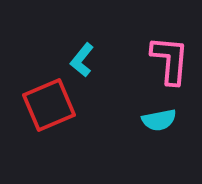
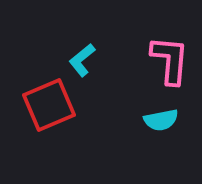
cyan L-shape: rotated 12 degrees clockwise
cyan semicircle: moved 2 px right
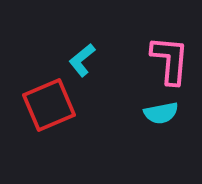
cyan semicircle: moved 7 px up
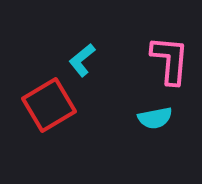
red square: rotated 8 degrees counterclockwise
cyan semicircle: moved 6 px left, 5 px down
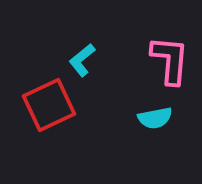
red square: rotated 6 degrees clockwise
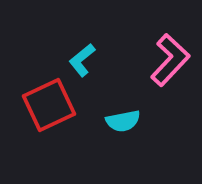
pink L-shape: rotated 38 degrees clockwise
cyan semicircle: moved 32 px left, 3 px down
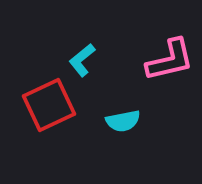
pink L-shape: rotated 34 degrees clockwise
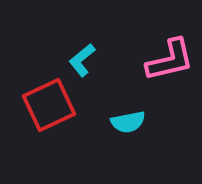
cyan semicircle: moved 5 px right, 1 px down
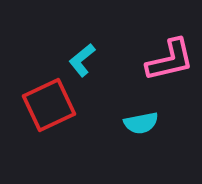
cyan semicircle: moved 13 px right, 1 px down
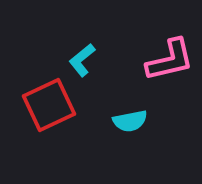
cyan semicircle: moved 11 px left, 2 px up
